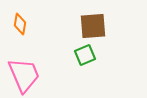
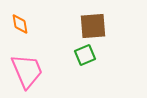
orange diamond: rotated 20 degrees counterclockwise
pink trapezoid: moved 3 px right, 4 px up
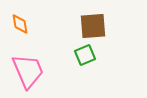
pink trapezoid: moved 1 px right
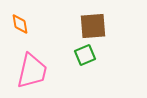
pink trapezoid: moved 4 px right; rotated 36 degrees clockwise
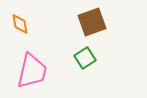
brown square: moved 1 px left, 4 px up; rotated 16 degrees counterclockwise
green square: moved 3 px down; rotated 10 degrees counterclockwise
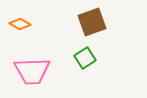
orange diamond: rotated 50 degrees counterclockwise
pink trapezoid: rotated 75 degrees clockwise
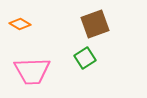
brown square: moved 3 px right, 2 px down
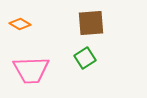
brown square: moved 4 px left, 1 px up; rotated 16 degrees clockwise
pink trapezoid: moved 1 px left, 1 px up
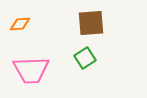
orange diamond: rotated 35 degrees counterclockwise
